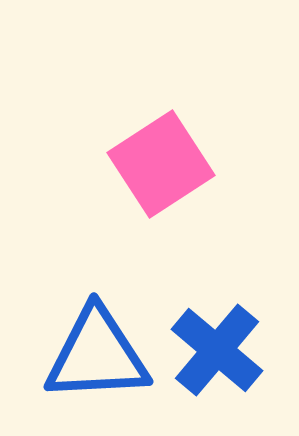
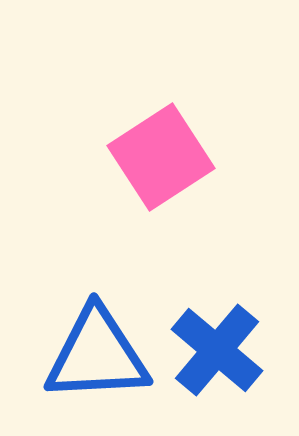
pink square: moved 7 px up
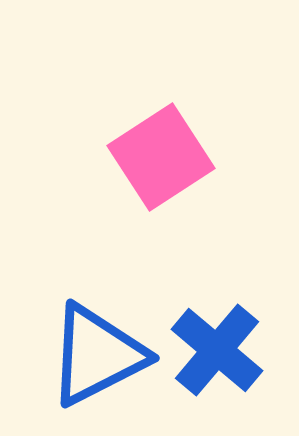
blue triangle: rotated 24 degrees counterclockwise
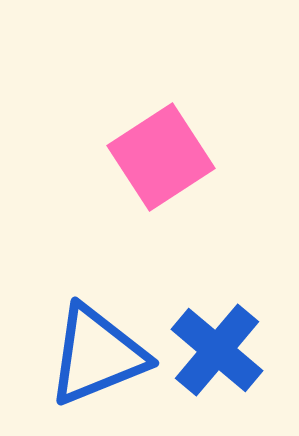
blue triangle: rotated 5 degrees clockwise
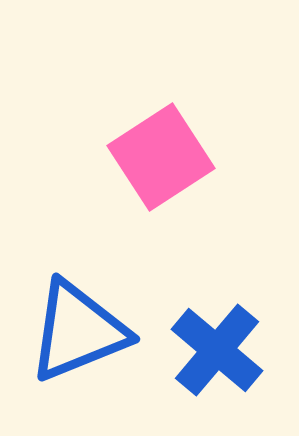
blue triangle: moved 19 px left, 24 px up
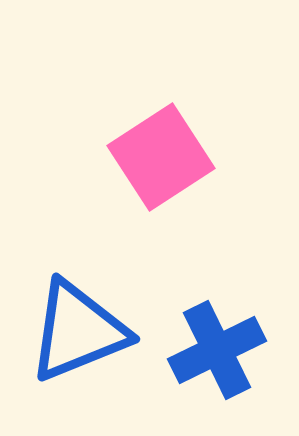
blue cross: rotated 24 degrees clockwise
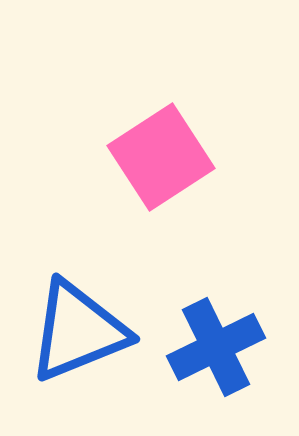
blue cross: moved 1 px left, 3 px up
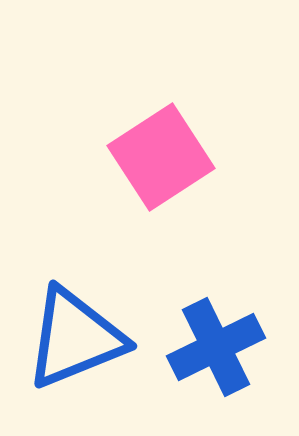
blue triangle: moved 3 px left, 7 px down
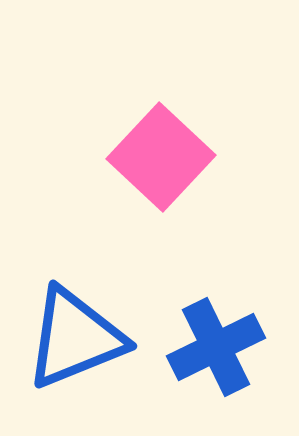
pink square: rotated 14 degrees counterclockwise
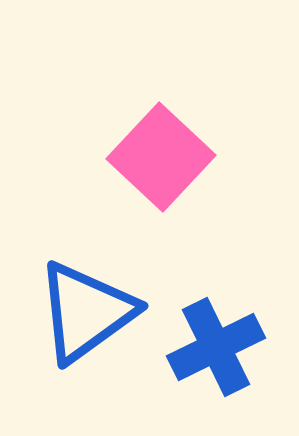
blue triangle: moved 11 px right, 26 px up; rotated 14 degrees counterclockwise
